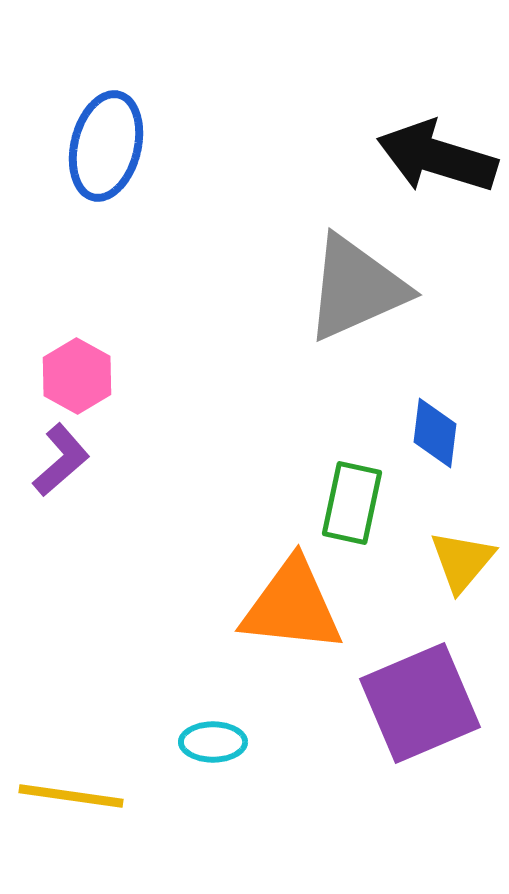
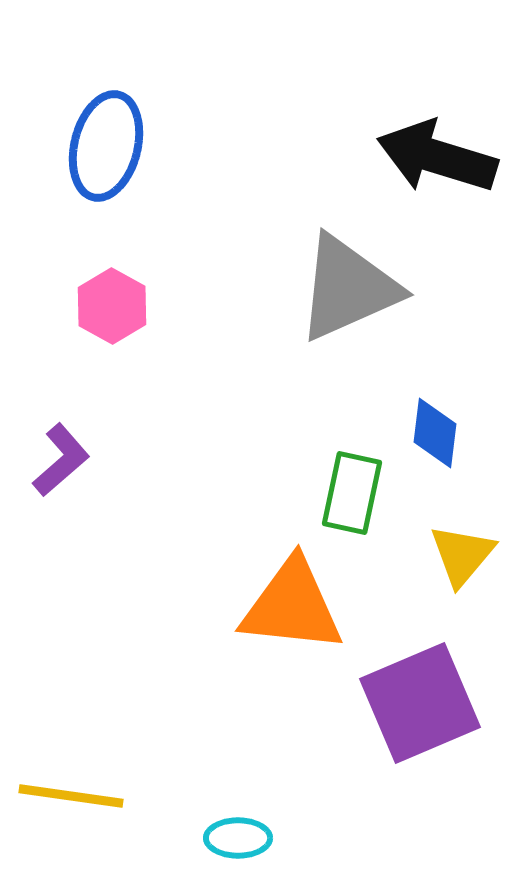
gray triangle: moved 8 px left
pink hexagon: moved 35 px right, 70 px up
green rectangle: moved 10 px up
yellow triangle: moved 6 px up
cyan ellipse: moved 25 px right, 96 px down
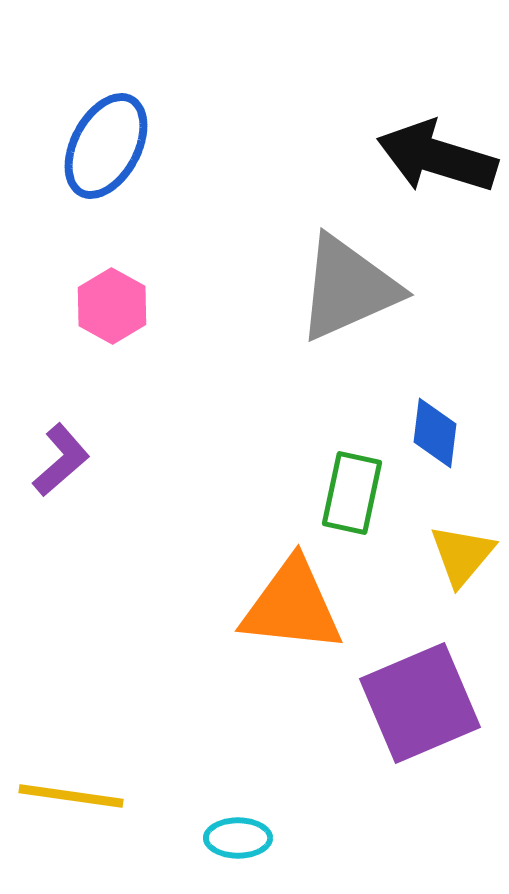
blue ellipse: rotated 14 degrees clockwise
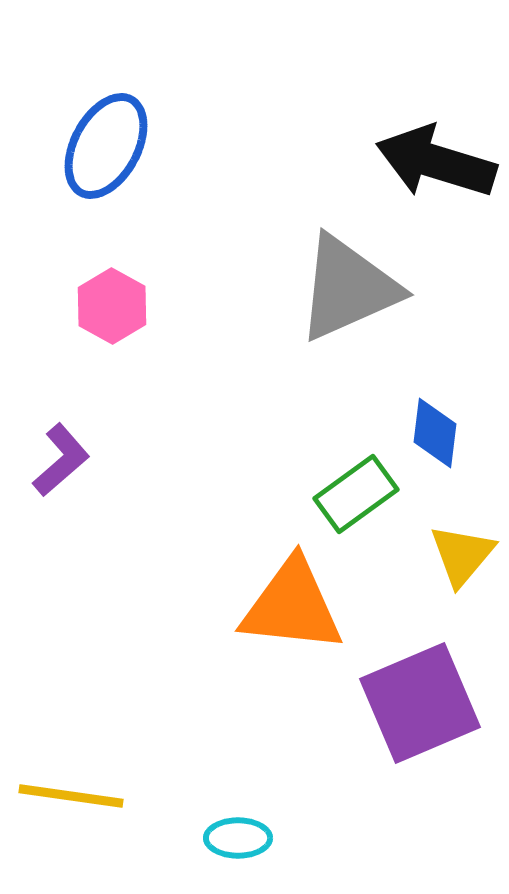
black arrow: moved 1 px left, 5 px down
green rectangle: moved 4 px right, 1 px down; rotated 42 degrees clockwise
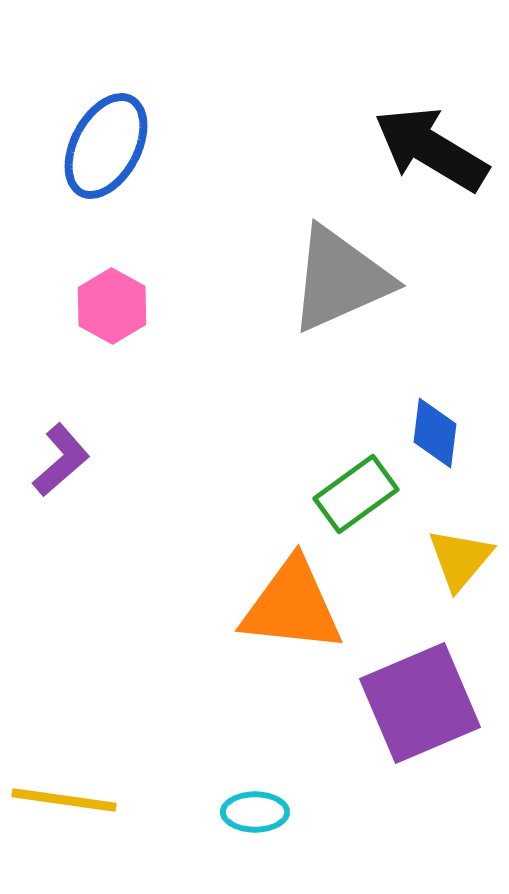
black arrow: moved 5 px left, 13 px up; rotated 14 degrees clockwise
gray triangle: moved 8 px left, 9 px up
yellow triangle: moved 2 px left, 4 px down
yellow line: moved 7 px left, 4 px down
cyan ellipse: moved 17 px right, 26 px up
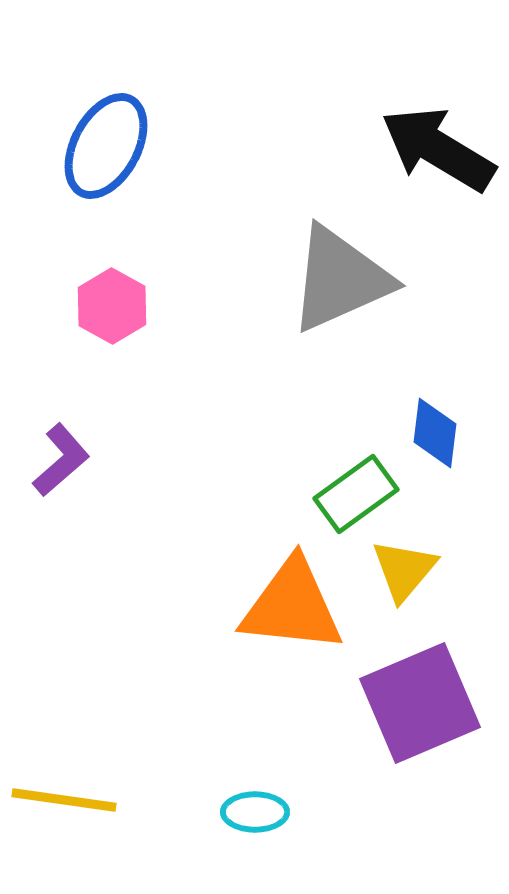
black arrow: moved 7 px right
yellow triangle: moved 56 px left, 11 px down
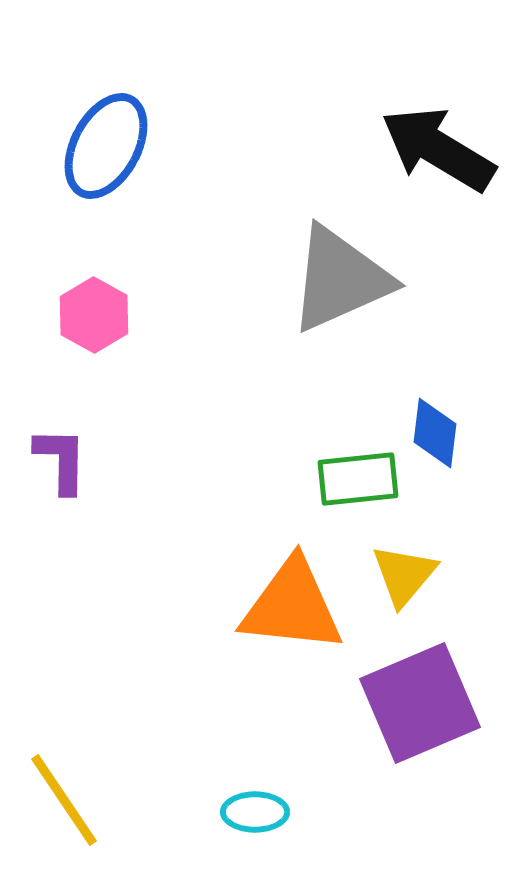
pink hexagon: moved 18 px left, 9 px down
purple L-shape: rotated 48 degrees counterclockwise
green rectangle: moved 2 px right, 15 px up; rotated 30 degrees clockwise
yellow triangle: moved 5 px down
yellow line: rotated 48 degrees clockwise
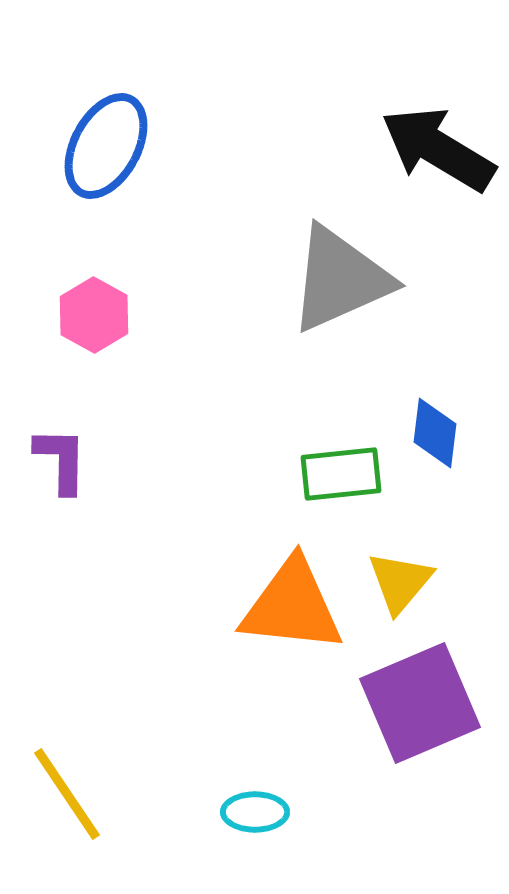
green rectangle: moved 17 px left, 5 px up
yellow triangle: moved 4 px left, 7 px down
yellow line: moved 3 px right, 6 px up
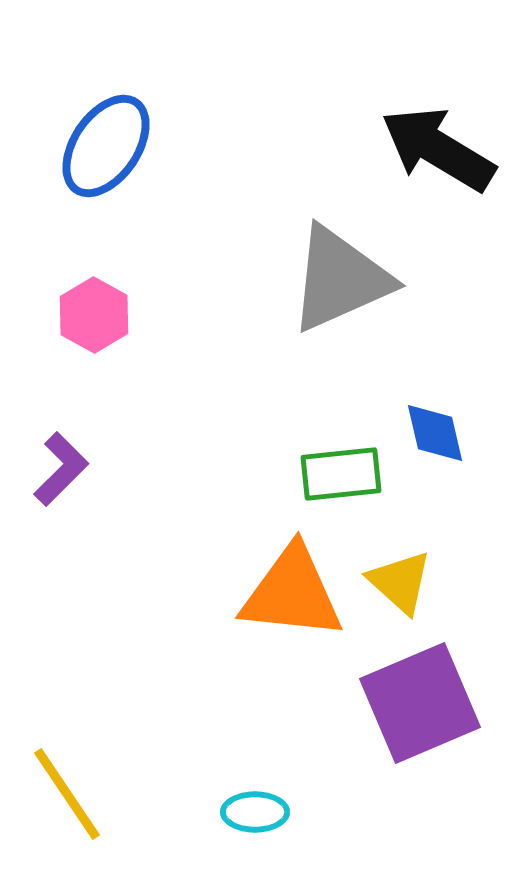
blue ellipse: rotated 6 degrees clockwise
blue diamond: rotated 20 degrees counterclockwise
purple L-shape: moved 9 px down; rotated 44 degrees clockwise
yellow triangle: rotated 28 degrees counterclockwise
orange triangle: moved 13 px up
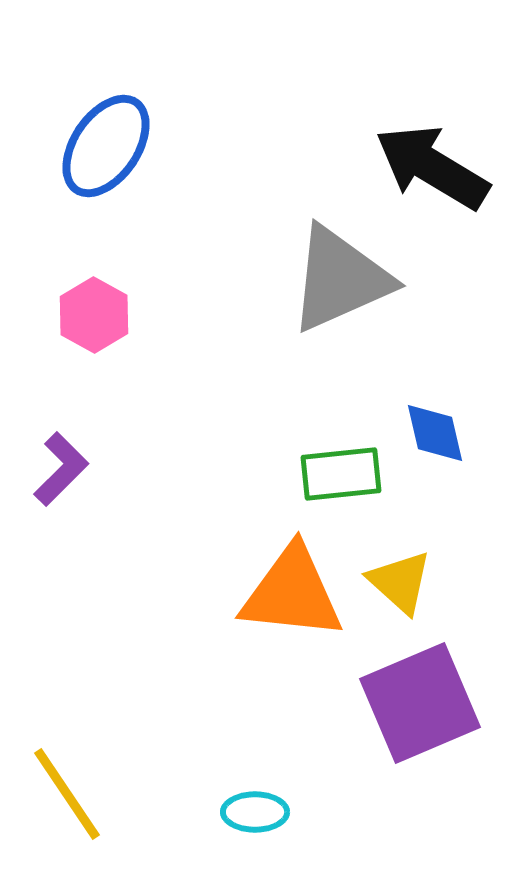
black arrow: moved 6 px left, 18 px down
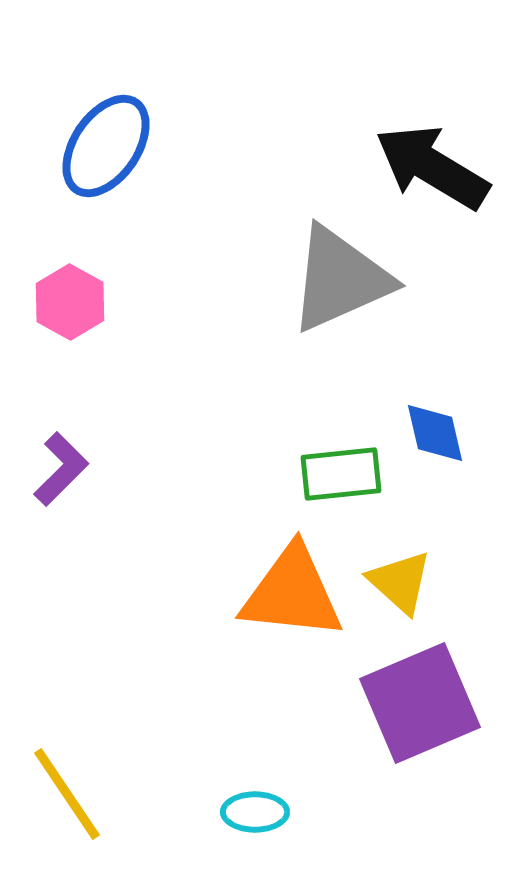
pink hexagon: moved 24 px left, 13 px up
